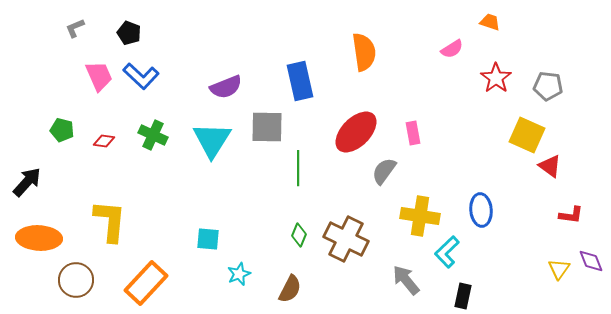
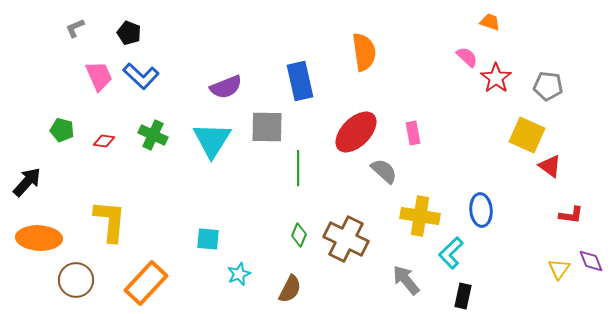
pink semicircle: moved 15 px right, 8 px down; rotated 105 degrees counterclockwise
gray semicircle: rotated 96 degrees clockwise
cyan L-shape: moved 4 px right, 1 px down
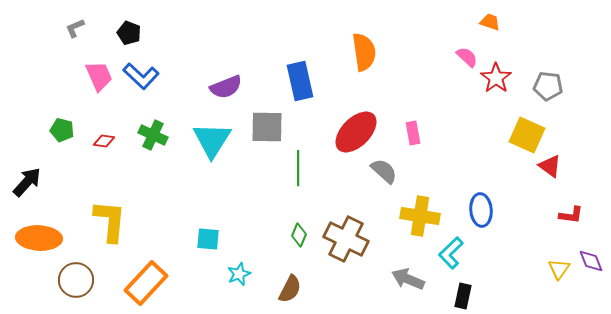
gray arrow: moved 2 px right, 1 px up; rotated 28 degrees counterclockwise
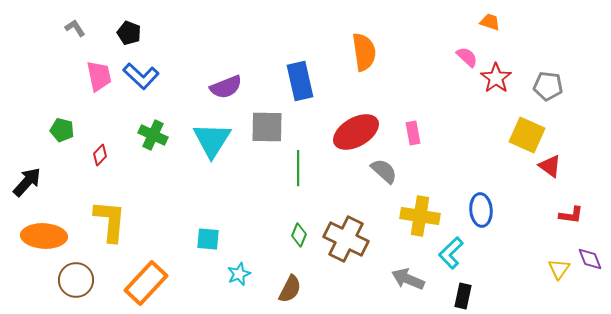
gray L-shape: rotated 80 degrees clockwise
pink trapezoid: rotated 12 degrees clockwise
red ellipse: rotated 15 degrees clockwise
red diamond: moved 4 px left, 14 px down; rotated 55 degrees counterclockwise
orange ellipse: moved 5 px right, 2 px up
purple diamond: moved 1 px left, 2 px up
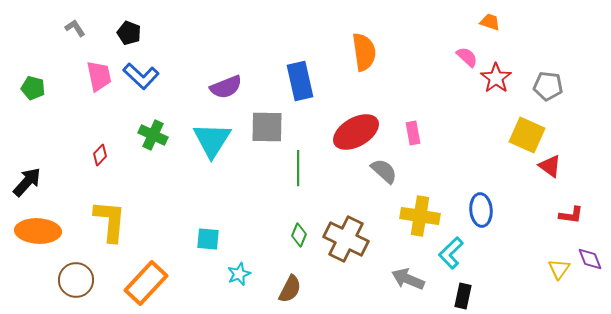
green pentagon: moved 29 px left, 42 px up
orange ellipse: moved 6 px left, 5 px up
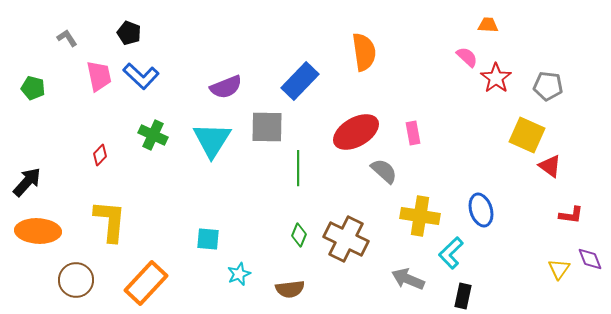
orange trapezoid: moved 2 px left, 3 px down; rotated 15 degrees counterclockwise
gray L-shape: moved 8 px left, 10 px down
blue rectangle: rotated 57 degrees clockwise
blue ellipse: rotated 12 degrees counterclockwise
brown semicircle: rotated 56 degrees clockwise
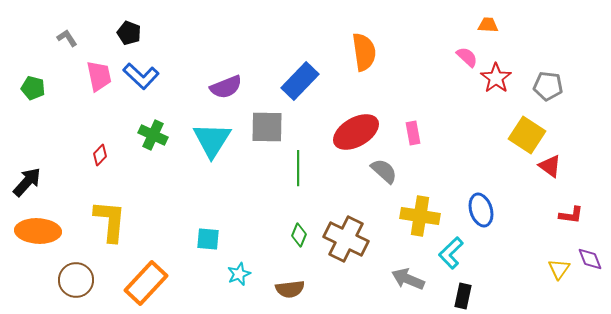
yellow square: rotated 9 degrees clockwise
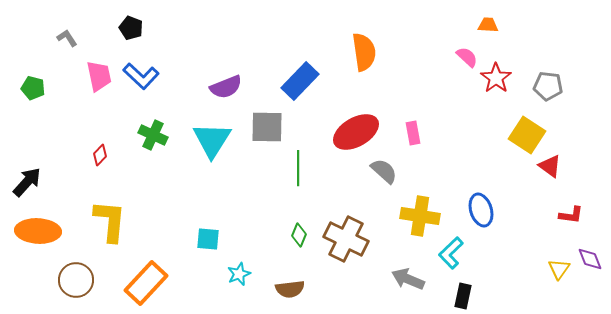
black pentagon: moved 2 px right, 5 px up
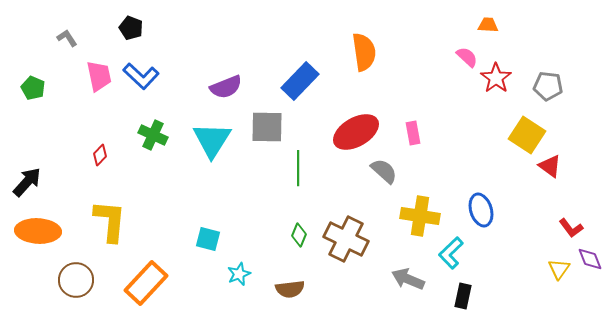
green pentagon: rotated 10 degrees clockwise
red L-shape: moved 13 px down; rotated 45 degrees clockwise
cyan square: rotated 10 degrees clockwise
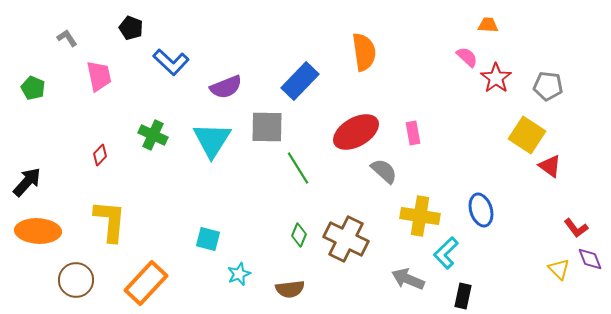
blue L-shape: moved 30 px right, 14 px up
green line: rotated 32 degrees counterclockwise
red L-shape: moved 5 px right
cyan L-shape: moved 5 px left
yellow triangle: rotated 20 degrees counterclockwise
